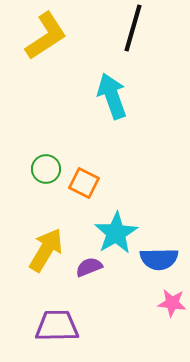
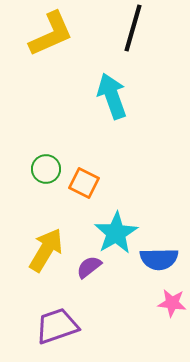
yellow L-shape: moved 5 px right, 2 px up; rotated 9 degrees clockwise
purple semicircle: rotated 16 degrees counterclockwise
purple trapezoid: rotated 18 degrees counterclockwise
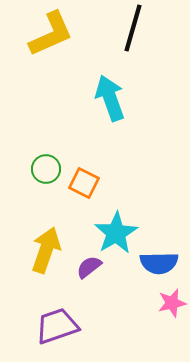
cyan arrow: moved 2 px left, 2 px down
yellow arrow: rotated 12 degrees counterclockwise
blue semicircle: moved 4 px down
pink star: rotated 20 degrees counterclockwise
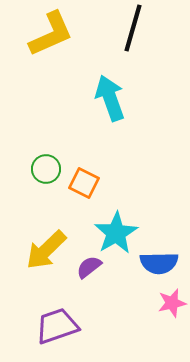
yellow arrow: rotated 153 degrees counterclockwise
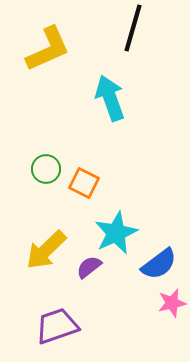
yellow L-shape: moved 3 px left, 15 px down
cyan star: rotated 6 degrees clockwise
blue semicircle: moved 1 px down; rotated 36 degrees counterclockwise
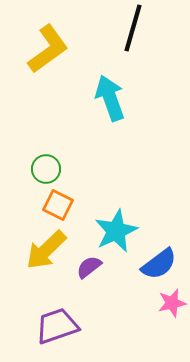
yellow L-shape: rotated 12 degrees counterclockwise
orange square: moved 26 px left, 22 px down
cyan star: moved 2 px up
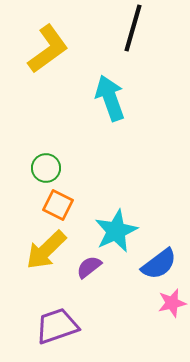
green circle: moved 1 px up
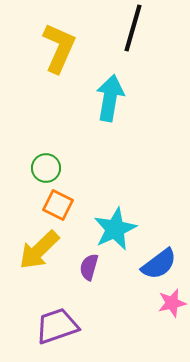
yellow L-shape: moved 11 px right, 1 px up; rotated 30 degrees counterclockwise
cyan arrow: rotated 30 degrees clockwise
cyan star: moved 1 px left, 2 px up
yellow arrow: moved 7 px left
purple semicircle: rotated 36 degrees counterclockwise
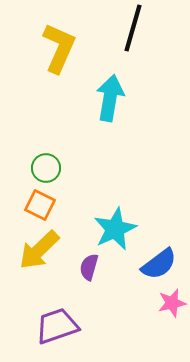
orange square: moved 18 px left
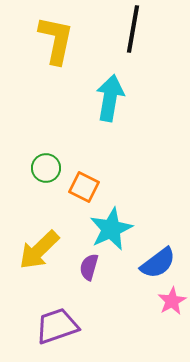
black line: moved 1 px down; rotated 6 degrees counterclockwise
yellow L-shape: moved 3 px left, 8 px up; rotated 12 degrees counterclockwise
orange square: moved 44 px right, 18 px up
cyan star: moved 4 px left
blue semicircle: moved 1 px left, 1 px up
pink star: moved 2 px up; rotated 16 degrees counterclockwise
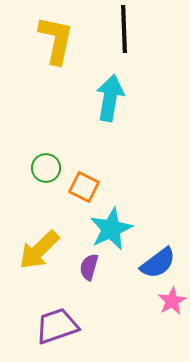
black line: moved 9 px left; rotated 12 degrees counterclockwise
